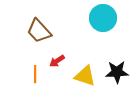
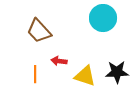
red arrow: moved 2 px right; rotated 42 degrees clockwise
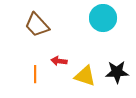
brown trapezoid: moved 2 px left, 6 px up
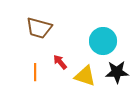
cyan circle: moved 23 px down
brown trapezoid: moved 2 px right, 3 px down; rotated 32 degrees counterclockwise
red arrow: moved 1 px right, 1 px down; rotated 42 degrees clockwise
orange line: moved 2 px up
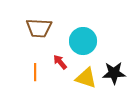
brown trapezoid: rotated 12 degrees counterclockwise
cyan circle: moved 20 px left
black star: moved 3 px left, 1 px down
yellow triangle: moved 1 px right, 2 px down
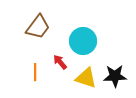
brown trapezoid: moved 1 px left, 1 px up; rotated 56 degrees counterclockwise
black star: moved 1 px right, 3 px down
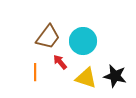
brown trapezoid: moved 10 px right, 10 px down
black star: rotated 15 degrees clockwise
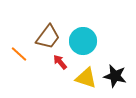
orange line: moved 16 px left, 18 px up; rotated 48 degrees counterclockwise
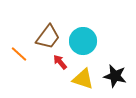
yellow triangle: moved 3 px left, 1 px down
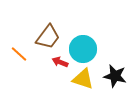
cyan circle: moved 8 px down
red arrow: rotated 28 degrees counterclockwise
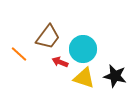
yellow triangle: moved 1 px right, 1 px up
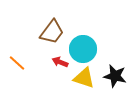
brown trapezoid: moved 4 px right, 5 px up
orange line: moved 2 px left, 9 px down
